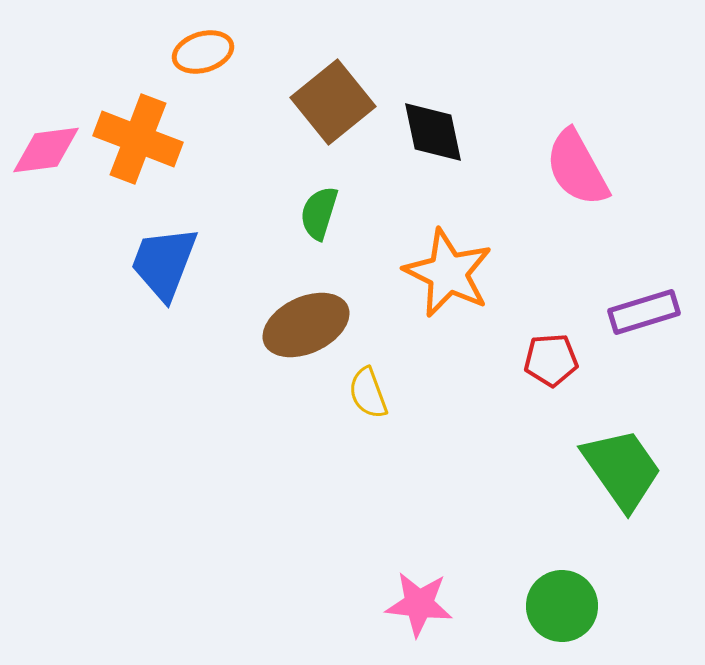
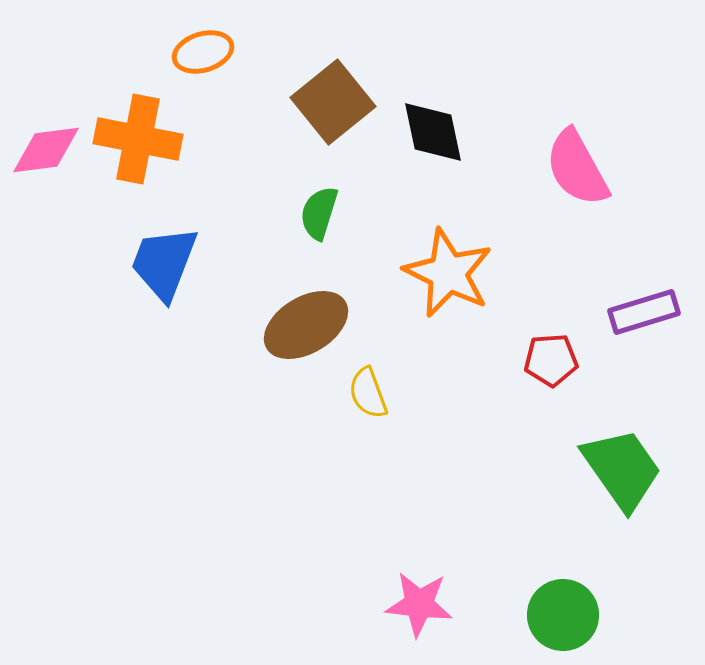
orange cross: rotated 10 degrees counterclockwise
brown ellipse: rotated 6 degrees counterclockwise
green circle: moved 1 px right, 9 px down
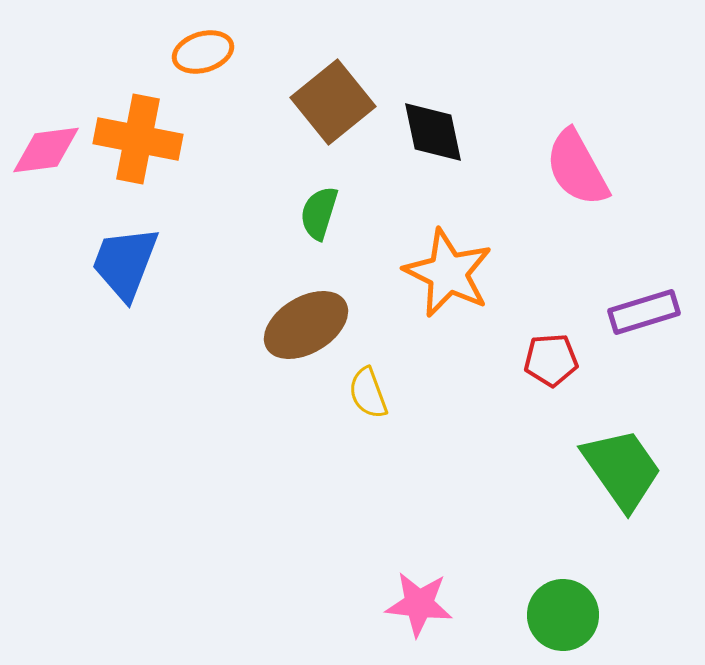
blue trapezoid: moved 39 px left
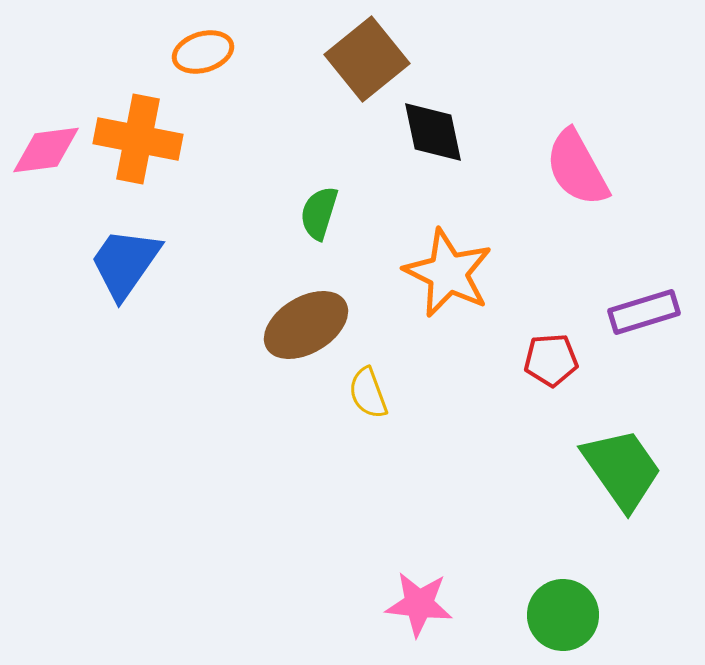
brown square: moved 34 px right, 43 px up
blue trapezoid: rotated 14 degrees clockwise
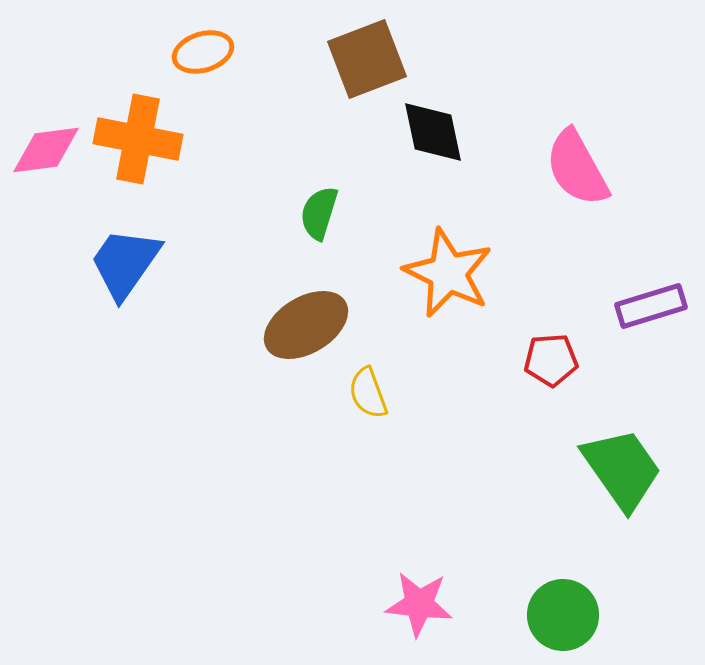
brown square: rotated 18 degrees clockwise
purple rectangle: moved 7 px right, 6 px up
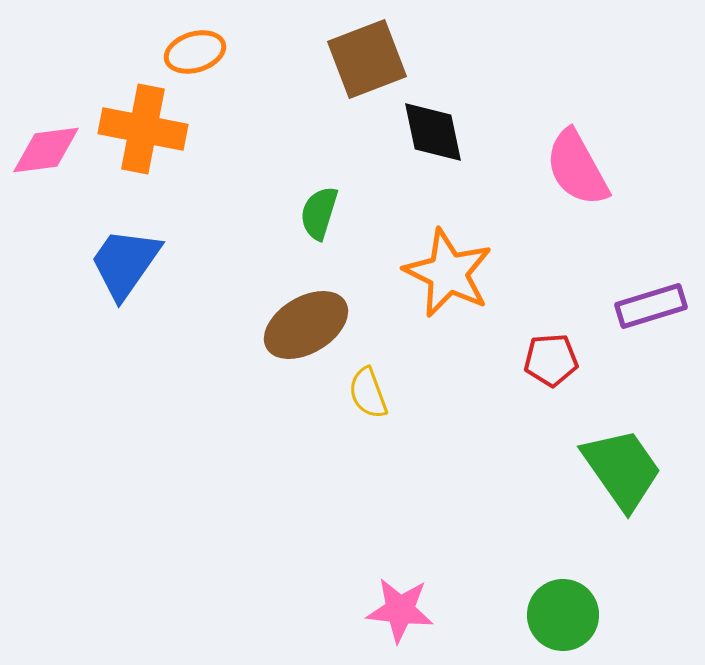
orange ellipse: moved 8 px left
orange cross: moved 5 px right, 10 px up
pink star: moved 19 px left, 6 px down
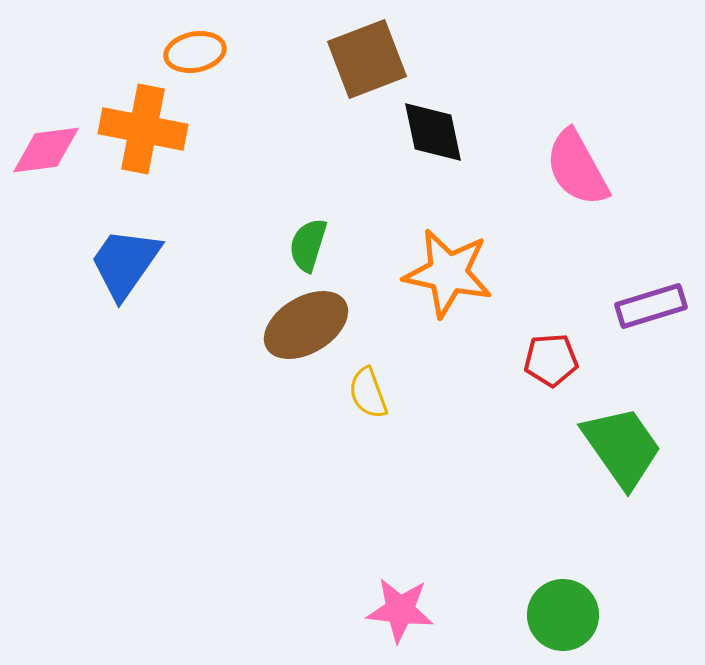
orange ellipse: rotated 6 degrees clockwise
green semicircle: moved 11 px left, 32 px down
orange star: rotated 14 degrees counterclockwise
green trapezoid: moved 22 px up
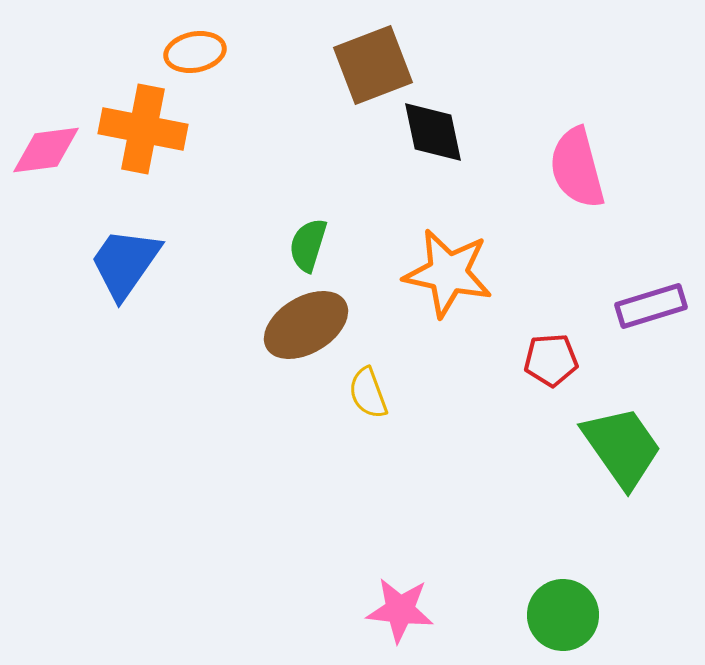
brown square: moved 6 px right, 6 px down
pink semicircle: rotated 14 degrees clockwise
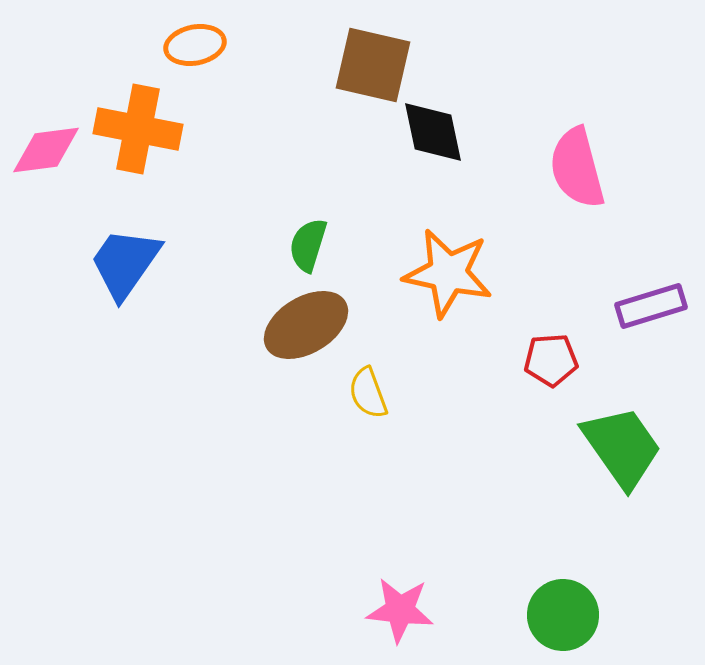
orange ellipse: moved 7 px up
brown square: rotated 34 degrees clockwise
orange cross: moved 5 px left
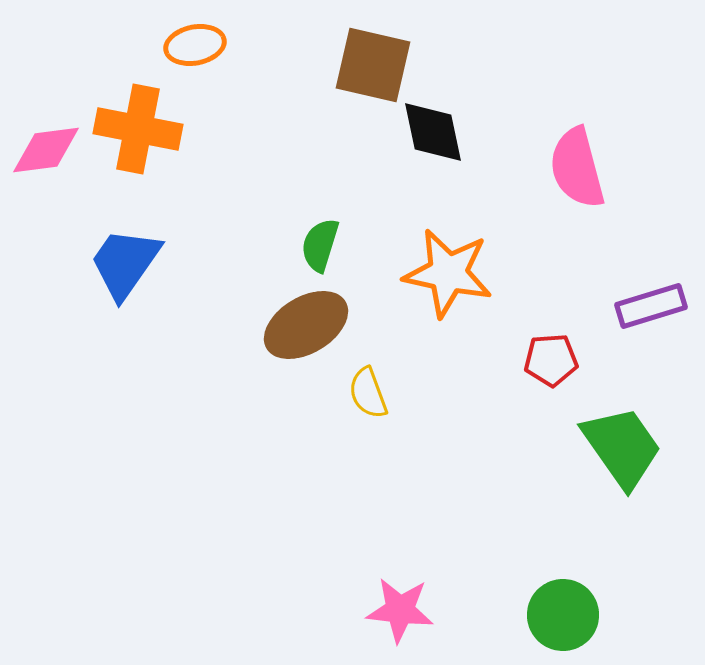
green semicircle: moved 12 px right
